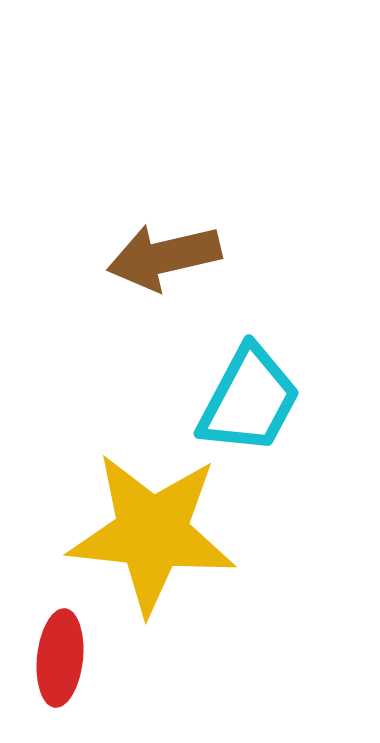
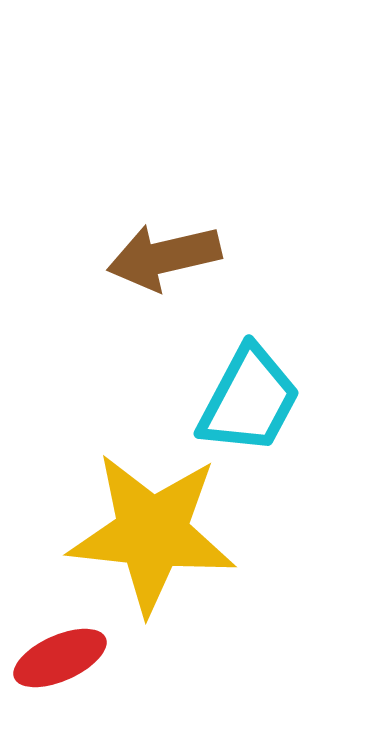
red ellipse: rotated 60 degrees clockwise
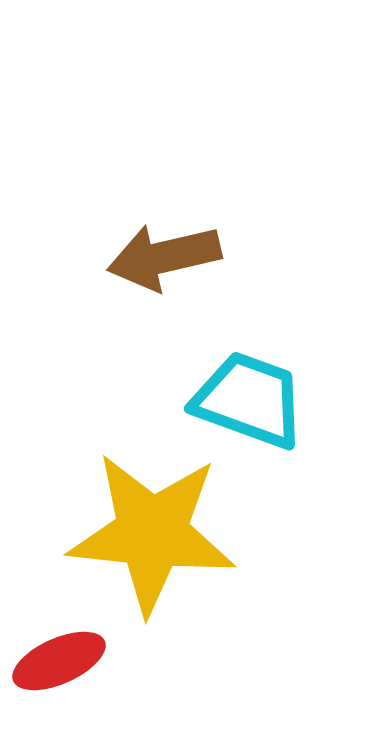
cyan trapezoid: rotated 98 degrees counterclockwise
red ellipse: moved 1 px left, 3 px down
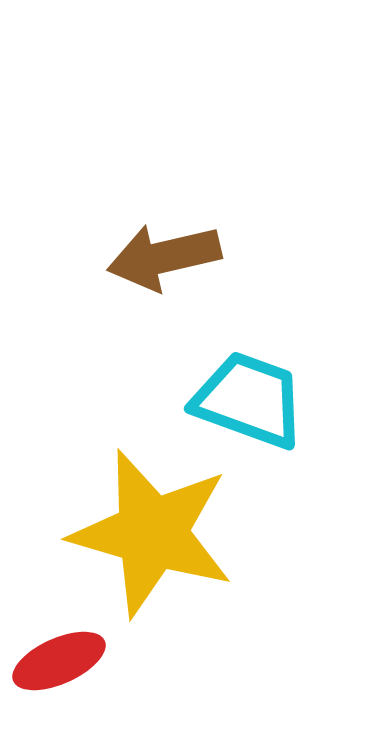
yellow star: rotated 10 degrees clockwise
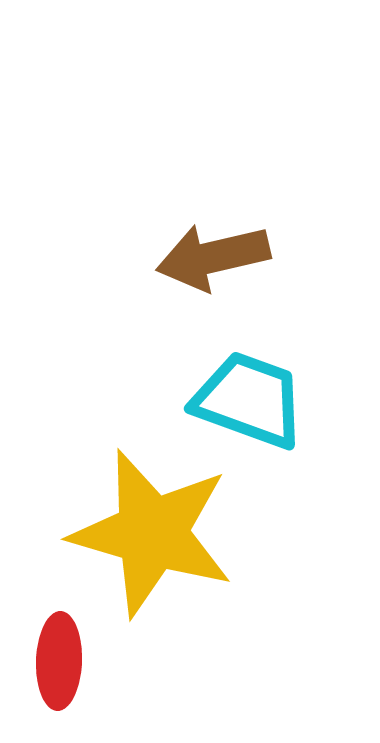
brown arrow: moved 49 px right
red ellipse: rotated 64 degrees counterclockwise
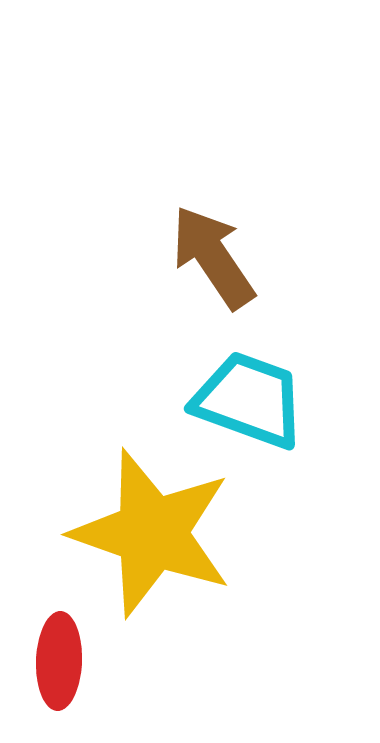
brown arrow: rotated 69 degrees clockwise
yellow star: rotated 3 degrees clockwise
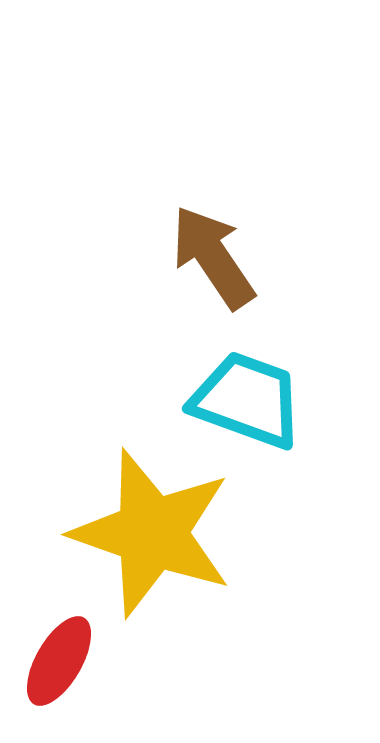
cyan trapezoid: moved 2 px left
red ellipse: rotated 28 degrees clockwise
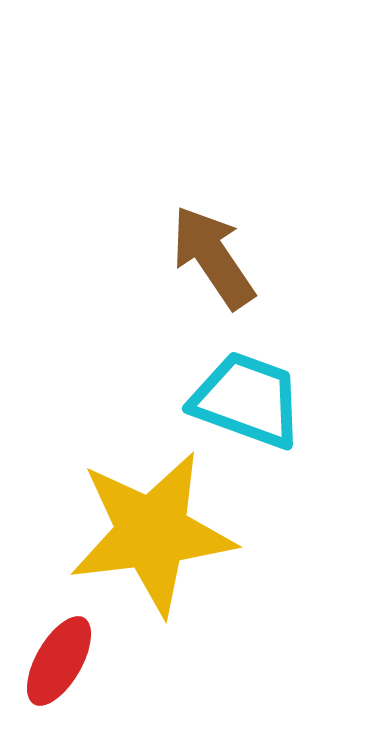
yellow star: rotated 26 degrees counterclockwise
